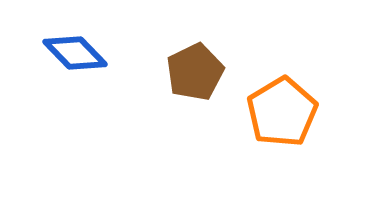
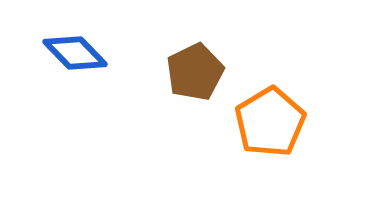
orange pentagon: moved 12 px left, 10 px down
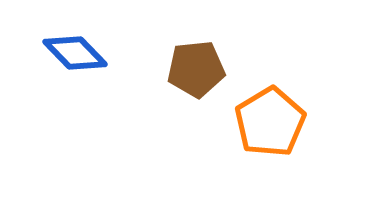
brown pentagon: moved 1 px right, 3 px up; rotated 20 degrees clockwise
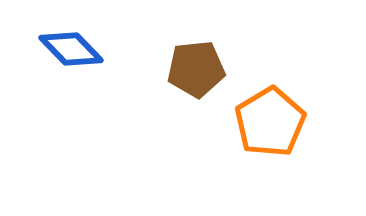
blue diamond: moved 4 px left, 4 px up
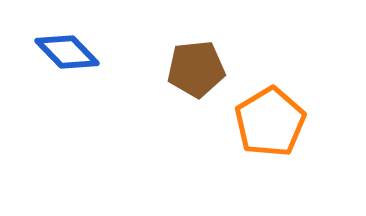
blue diamond: moved 4 px left, 3 px down
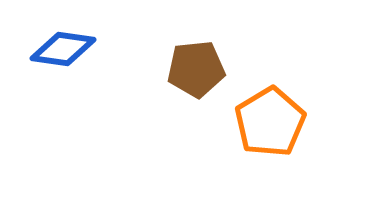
blue diamond: moved 4 px left, 3 px up; rotated 38 degrees counterclockwise
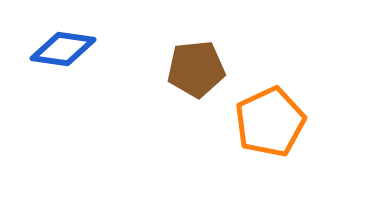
orange pentagon: rotated 6 degrees clockwise
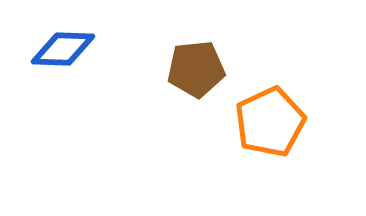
blue diamond: rotated 6 degrees counterclockwise
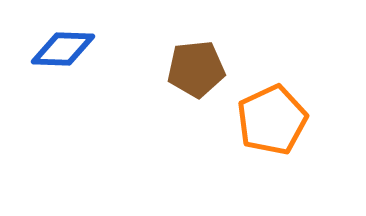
orange pentagon: moved 2 px right, 2 px up
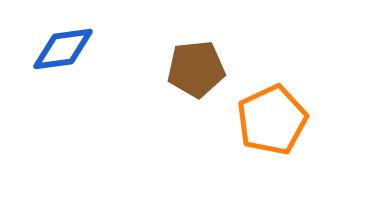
blue diamond: rotated 10 degrees counterclockwise
